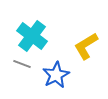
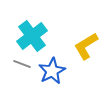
cyan cross: rotated 16 degrees clockwise
blue star: moved 4 px left, 4 px up
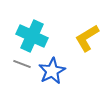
cyan cross: rotated 28 degrees counterclockwise
yellow L-shape: moved 1 px right, 8 px up
